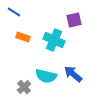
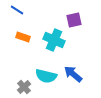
blue line: moved 3 px right, 2 px up
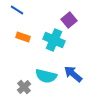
purple square: moved 5 px left; rotated 28 degrees counterclockwise
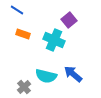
orange rectangle: moved 3 px up
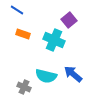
gray cross: rotated 24 degrees counterclockwise
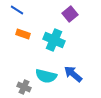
purple square: moved 1 px right, 6 px up
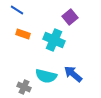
purple square: moved 3 px down
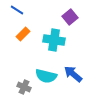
orange rectangle: rotated 64 degrees counterclockwise
cyan cross: rotated 15 degrees counterclockwise
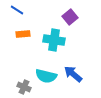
orange rectangle: rotated 40 degrees clockwise
